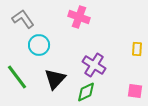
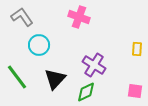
gray L-shape: moved 1 px left, 2 px up
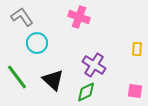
cyan circle: moved 2 px left, 2 px up
black triangle: moved 2 px left, 1 px down; rotated 30 degrees counterclockwise
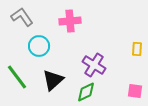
pink cross: moved 9 px left, 4 px down; rotated 25 degrees counterclockwise
cyan circle: moved 2 px right, 3 px down
black triangle: rotated 35 degrees clockwise
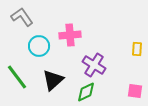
pink cross: moved 14 px down
